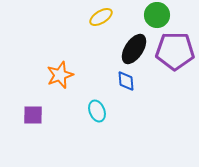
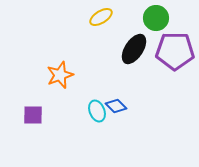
green circle: moved 1 px left, 3 px down
blue diamond: moved 10 px left, 25 px down; rotated 40 degrees counterclockwise
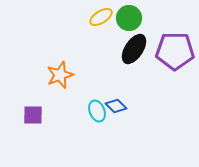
green circle: moved 27 px left
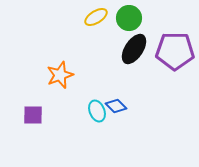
yellow ellipse: moved 5 px left
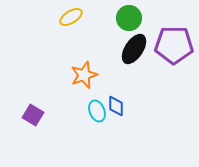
yellow ellipse: moved 25 px left
purple pentagon: moved 1 px left, 6 px up
orange star: moved 24 px right
blue diamond: rotated 45 degrees clockwise
purple square: rotated 30 degrees clockwise
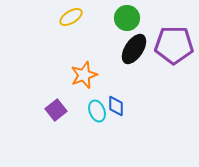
green circle: moved 2 px left
purple square: moved 23 px right, 5 px up; rotated 20 degrees clockwise
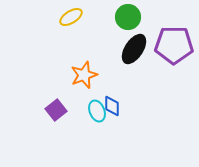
green circle: moved 1 px right, 1 px up
blue diamond: moved 4 px left
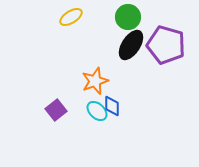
purple pentagon: moved 8 px left; rotated 15 degrees clockwise
black ellipse: moved 3 px left, 4 px up
orange star: moved 11 px right, 6 px down
cyan ellipse: rotated 25 degrees counterclockwise
